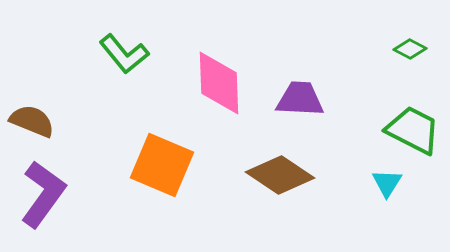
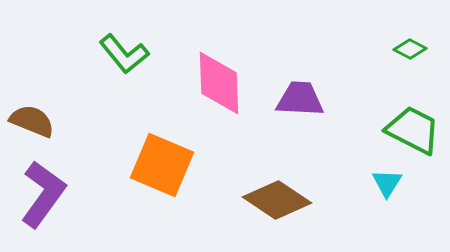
brown diamond: moved 3 px left, 25 px down
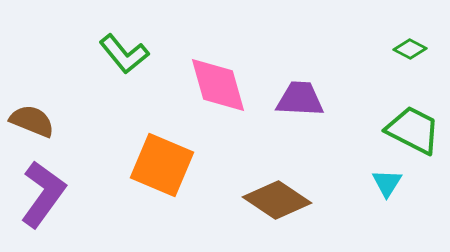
pink diamond: moved 1 px left, 2 px down; rotated 14 degrees counterclockwise
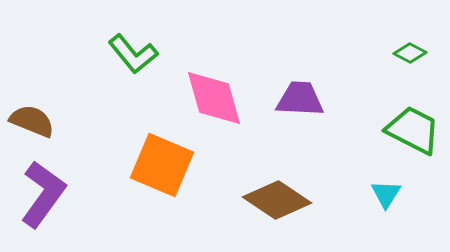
green diamond: moved 4 px down
green L-shape: moved 9 px right
pink diamond: moved 4 px left, 13 px down
cyan triangle: moved 1 px left, 11 px down
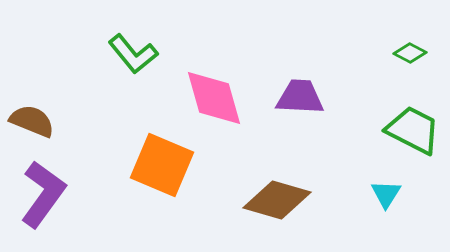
purple trapezoid: moved 2 px up
brown diamond: rotated 18 degrees counterclockwise
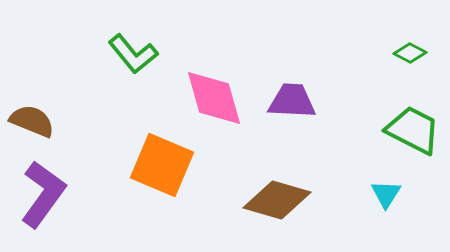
purple trapezoid: moved 8 px left, 4 px down
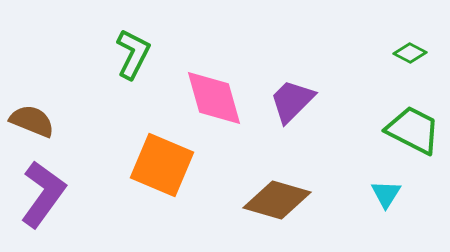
green L-shape: rotated 114 degrees counterclockwise
purple trapezoid: rotated 48 degrees counterclockwise
